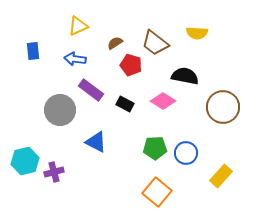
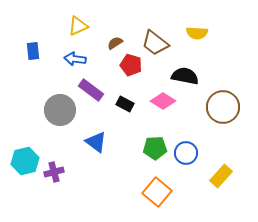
blue triangle: rotated 10 degrees clockwise
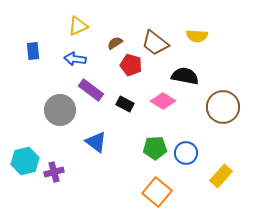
yellow semicircle: moved 3 px down
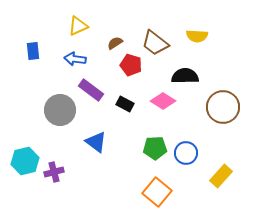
black semicircle: rotated 12 degrees counterclockwise
